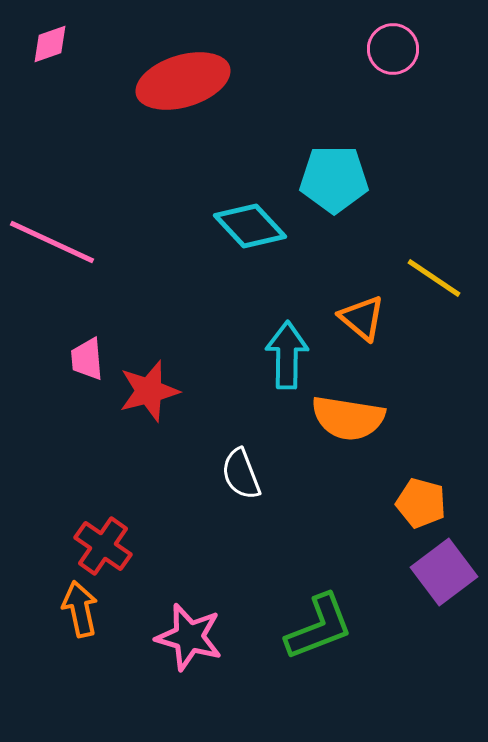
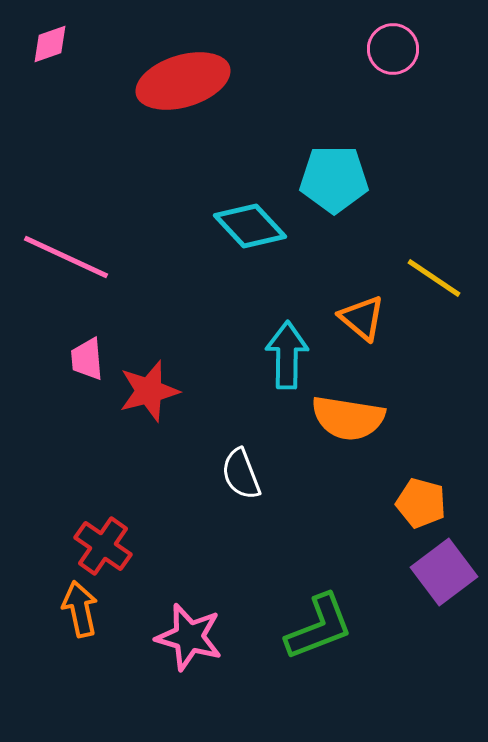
pink line: moved 14 px right, 15 px down
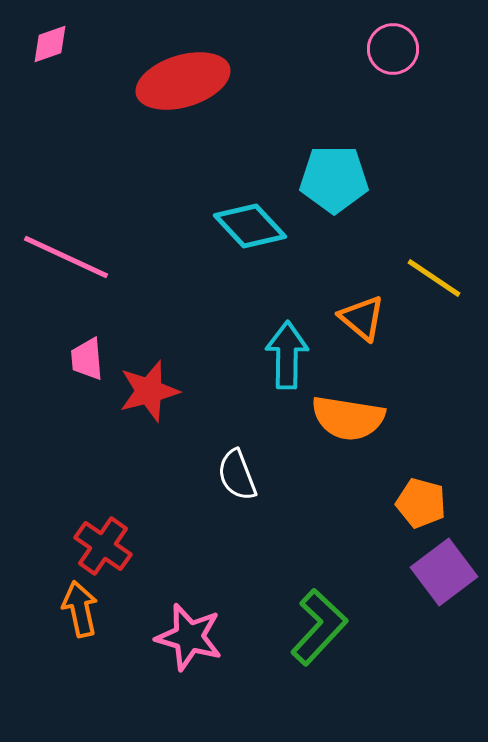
white semicircle: moved 4 px left, 1 px down
green L-shape: rotated 26 degrees counterclockwise
